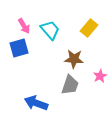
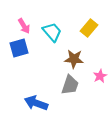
cyan trapezoid: moved 2 px right, 2 px down
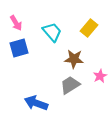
pink arrow: moved 8 px left, 3 px up
gray trapezoid: rotated 140 degrees counterclockwise
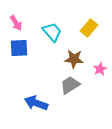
blue square: rotated 12 degrees clockwise
pink star: moved 7 px up
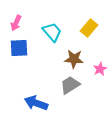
pink arrow: rotated 56 degrees clockwise
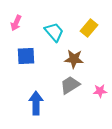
cyan trapezoid: moved 2 px right
blue square: moved 7 px right, 8 px down
pink star: moved 22 px down; rotated 24 degrees clockwise
blue arrow: rotated 70 degrees clockwise
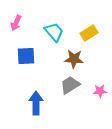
yellow rectangle: moved 5 px down; rotated 18 degrees clockwise
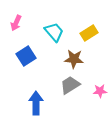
blue square: rotated 30 degrees counterclockwise
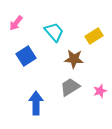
pink arrow: rotated 14 degrees clockwise
yellow rectangle: moved 5 px right, 3 px down
gray trapezoid: moved 2 px down
pink star: rotated 16 degrees counterclockwise
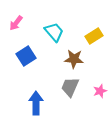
gray trapezoid: rotated 35 degrees counterclockwise
